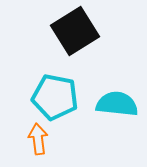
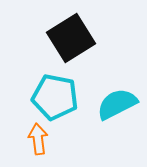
black square: moved 4 px left, 7 px down
cyan semicircle: rotated 33 degrees counterclockwise
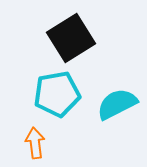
cyan pentagon: moved 2 px right, 3 px up; rotated 21 degrees counterclockwise
orange arrow: moved 3 px left, 4 px down
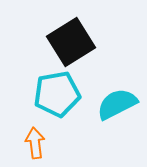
black square: moved 4 px down
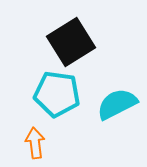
cyan pentagon: rotated 18 degrees clockwise
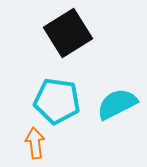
black square: moved 3 px left, 9 px up
cyan pentagon: moved 7 px down
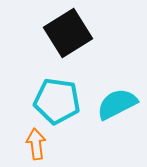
orange arrow: moved 1 px right, 1 px down
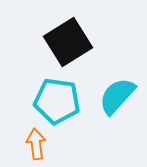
black square: moved 9 px down
cyan semicircle: moved 8 px up; rotated 21 degrees counterclockwise
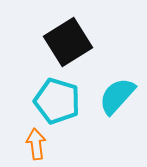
cyan pentagon: rotated 9 degrees clockwise
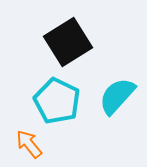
cyan pentagon: rotated 9 degrees clockwise
orange arrow: moved 7 px left; rotated 32 degrees counterclockwise
